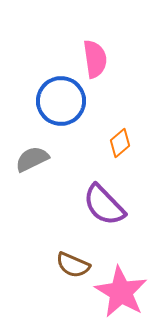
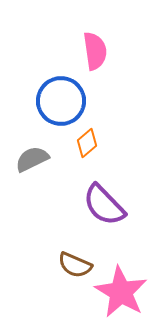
pink semicircle: moved 8 px up
orange diamond: moved 33 px left
brown semicircle: moved 2 px right
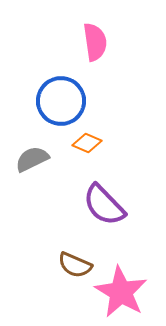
pink semicircle: moved 9 px up
orange diamond: rotated 64 degrees clockwise
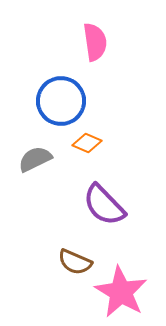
gray semicircle: moved 3 px right
brown semicircle: moved 3 px up
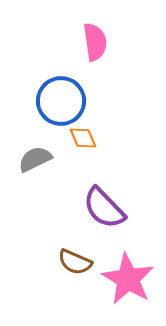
orange diamond: moved 4 px left, 5 px up; rotated 44 degrees clockwise
purple semicircle: moved 3 px down
pink star: moved 7 px right, 13 px up
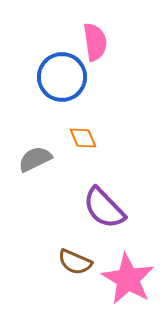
blue circle: moved 1 px right, 24 px up
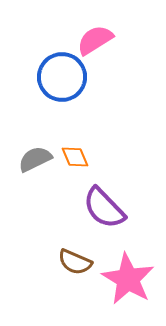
pink semicircle: moved 2 px up; rotated 114 degrees counterclockwise
orange diamond: moved 8 px left, 19 px down
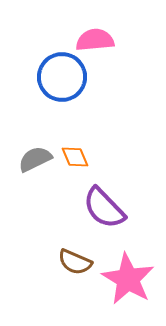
pink semicircle: rotated 27 degrees clockwise
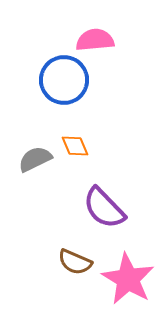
blue circle: moved 2 px right, 3 px down
orange diamond: moved 11 px up
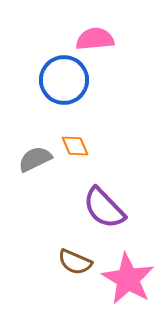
pink semicircle: moved 1 px up
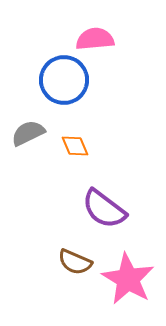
gray semicircle: moved 7 px left, 26 px up
purple semicircle: moved 1 px down; rotated 9 degrees counterclockwise
